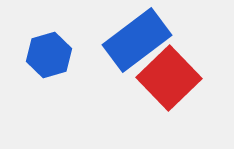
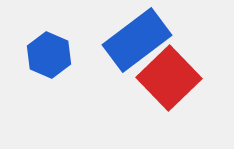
blue hexagon: rotated 21 degrees counterclockwise
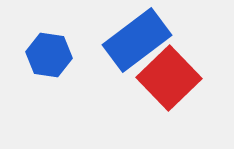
blue hexagon: rotated 15 degrees counterclockwise
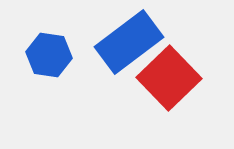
blue rectangle: moved 8 px left, 2 px down
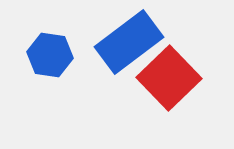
blue hexagon: moved 1 px right
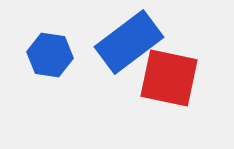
red square: rotated 34 degrees counterclockwise
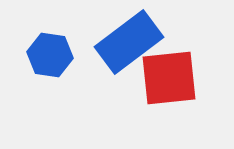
red square: rotated 18 degrees counterclockwise
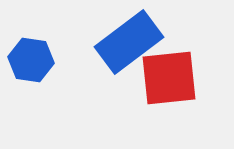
blue hexagon: moved 19 px left, 5 px down
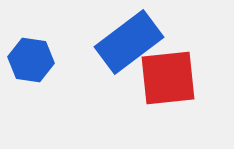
red square: moved 1 px left
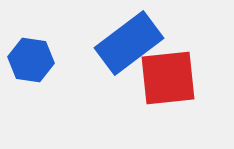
blue rectangle: moved 1 px down
